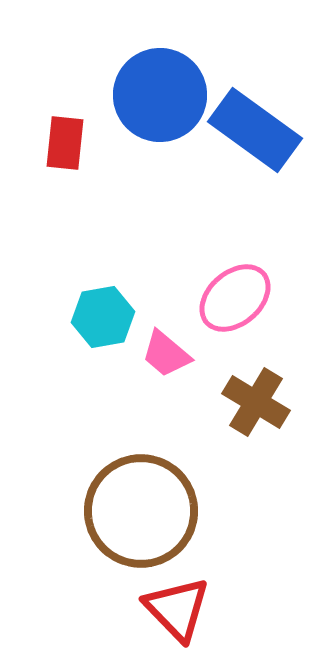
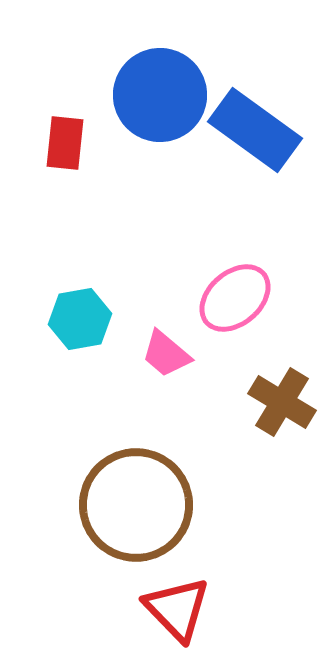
cyan hexagon: moved 23 px left, 2 px down
brown cross: moved 26 px right
brown circle: moved 5 px left, 6 px up
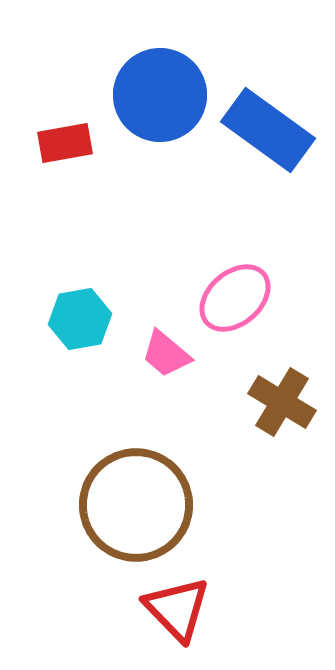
blue rectangle: moved 13 px right
red rectangle: rotated 74 degrees clockwise
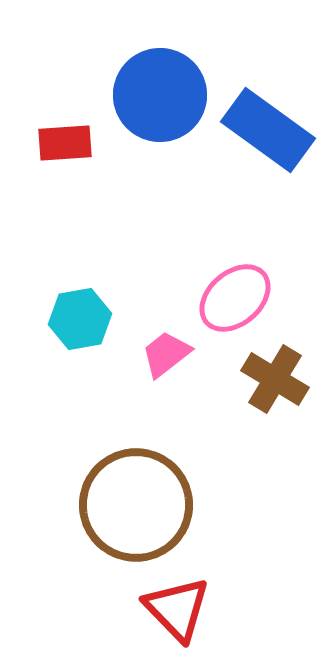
red rectangle: rotated 6 degrees clockwise
pink trapezoid: rotated 102 degrees clockwise
brown cross: moved 7 px left, 23 px up
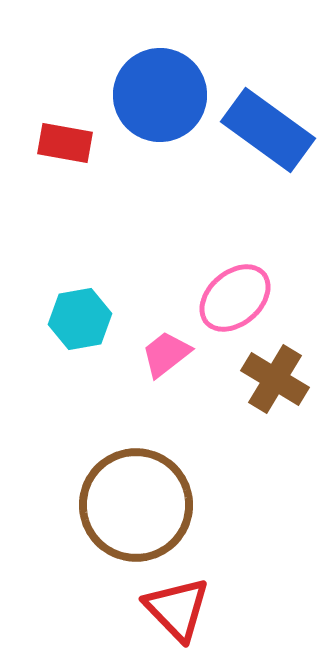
red rectangle: rotated 14 degrees clockwise
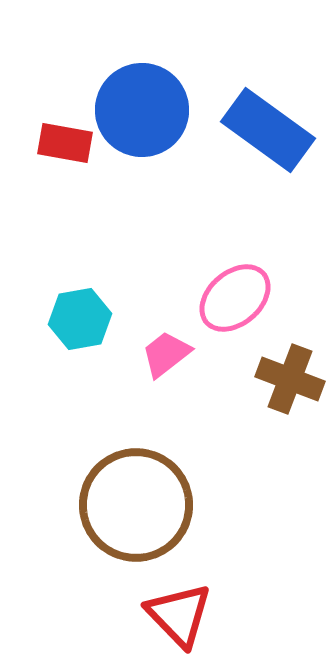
blue circle: moved 18 px left, 15 px down
brown cross: moved 15 px right; rotated 10 degrees counterclockwise
red triangle: moved 2 px right, 6 px down
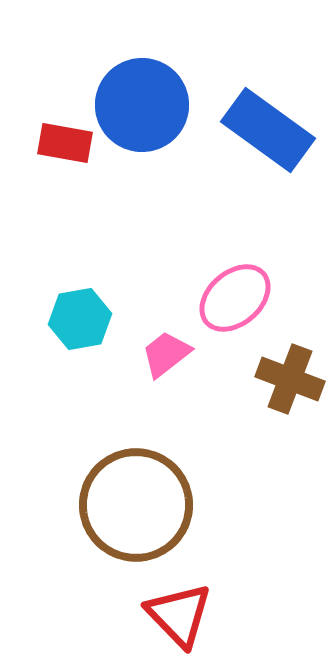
blue circle: moved 5 px up
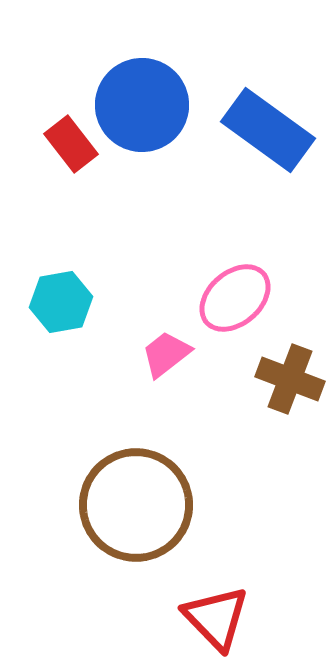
red rectangle: moved 6 px right, 1 px down; rotated 42 degrees clockwise
cyan hexagon: moved 19 px left, 17 px up
red triangle: moved 37 px right, 3 px down
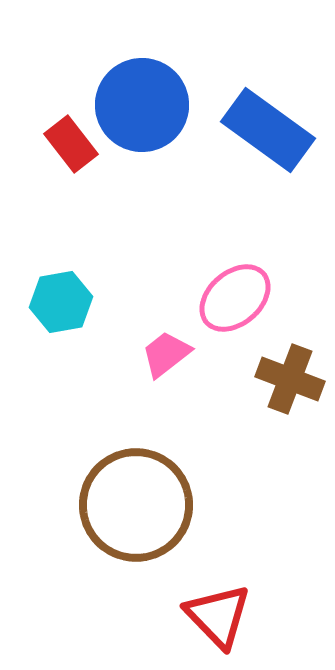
red triangle: moved 2 px right, 2 px up
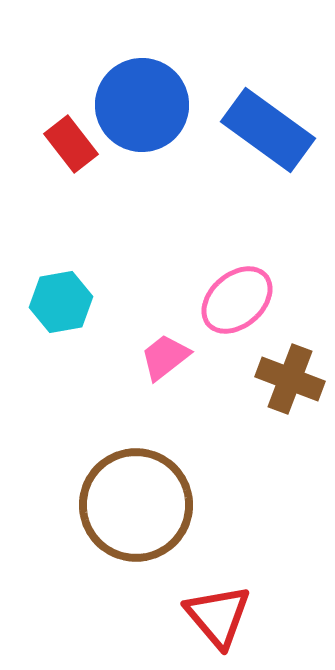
pink ellipse: moved 2 px right, 2 px down
pink trapezoid: moved 1 px left, 3 px down
red triangle: rotated 4 degrees clockwise
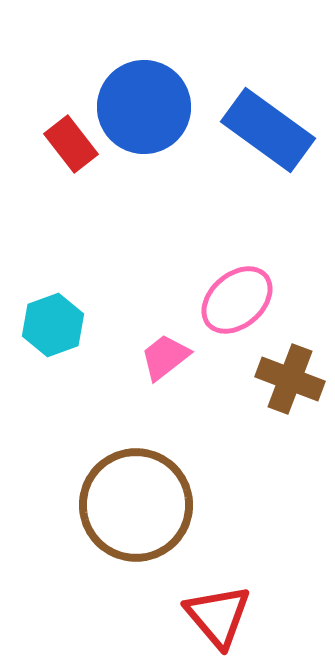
blue circle: moved 2 px right, 2 px down
cyan hexagon: moved 8 px left, 23 px down; rotated 10 degrees counterclockwise
